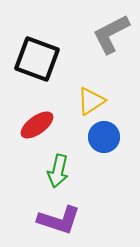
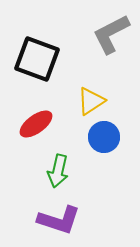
red ellipse: moved 1 px left, 1 px up
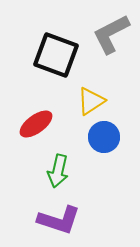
black square: moved 19 px right, 4 px up
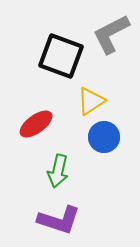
black square: moved 5 px right, 1 px down
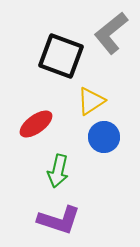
gray L-shape: moved 1 px up; rotated 12 degrees counterclockwise
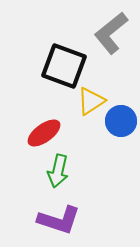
black square: moved 3 px right, 10 px down
red ellipse: moved 8 px right, 9 px down
blue circle: moved 17 px right, 16 px up
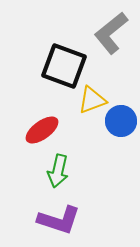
yellow triangle: moved 1 px right, 1 px up; rotated 12 degrees clockwise
red ellipse: moved 2 px left, 3 px up
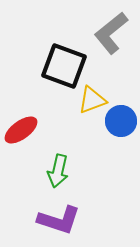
red ellipse: moved 21 px left
